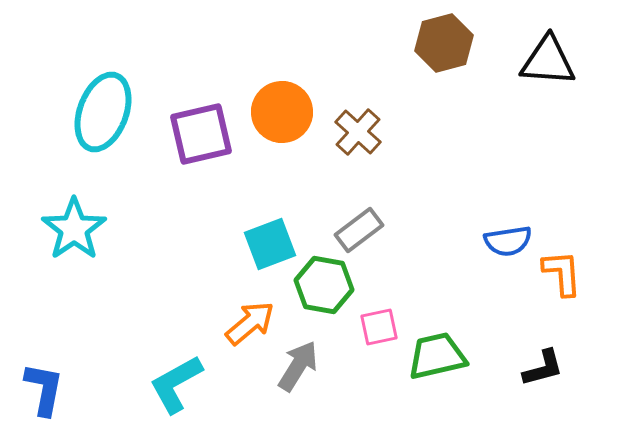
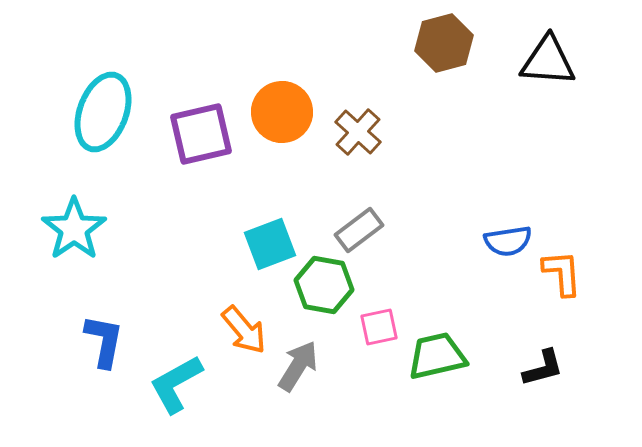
orange arrow: moved 6 px left, 7 px down; rotated 90 degrees clockwise
blue L-shape: moved 60 px right, 48 px up
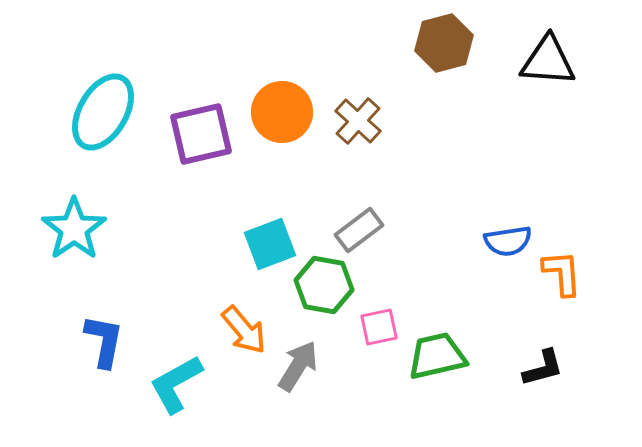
cyan ellipse: rotated 10 degrees clockwise
brown cross: moved 11 px up
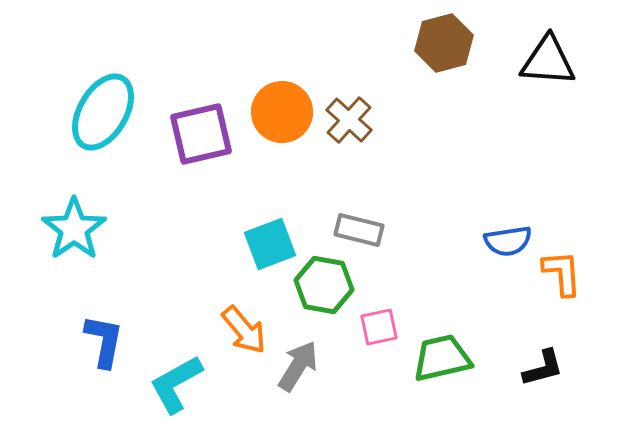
brown cross: moved 9 px left, 1 px up
gray rectangle: rotated 51 degrees clockwise
green trapezoid: moved 5 px right, 2 px down
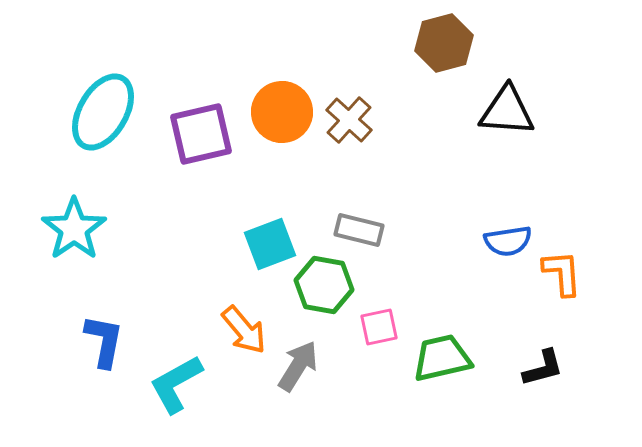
black triangle: moved 41 px left, 50 px down
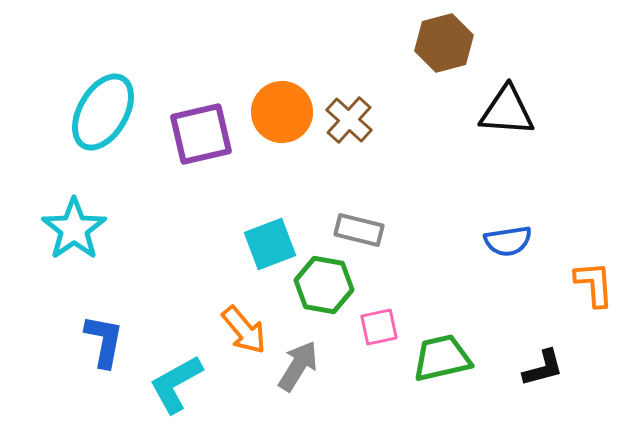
orange L-shape: moved 32 px right, 11 px down
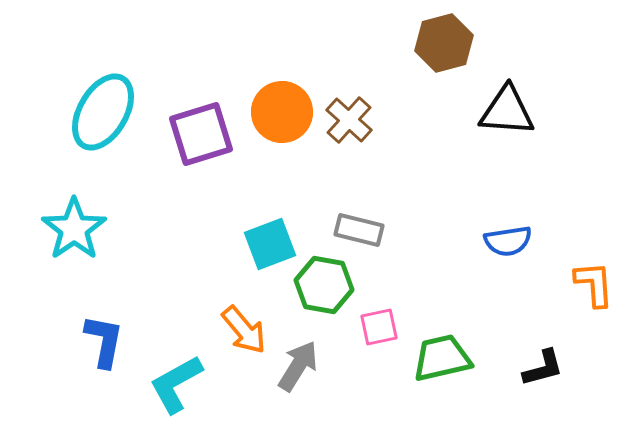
purple square: rotated 4 degrees counterclockwise
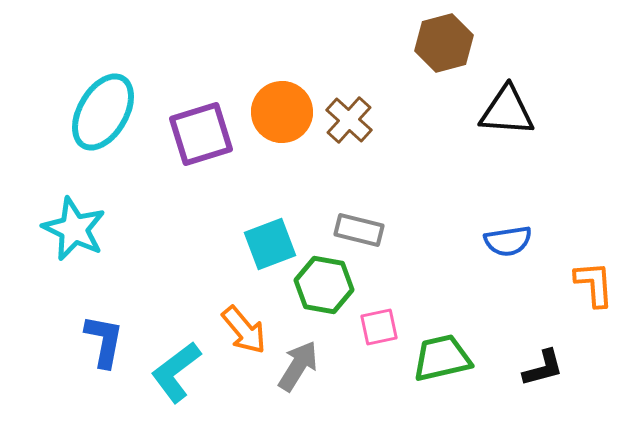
cyan star: rotated 12 degrees counterclockwise
cyan L-shape: moved 12 px up; rotated 8 degrees counterclockwise
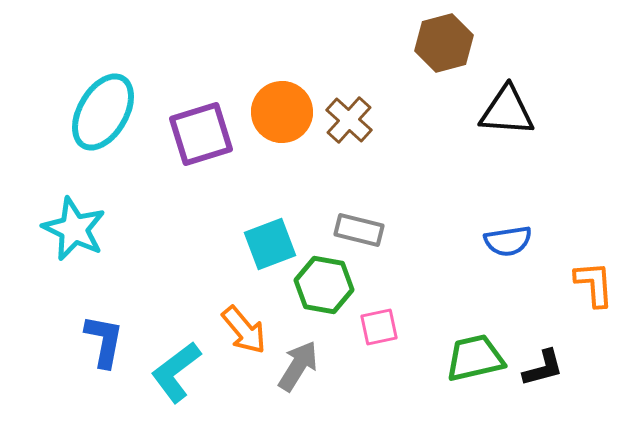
green trapezoid: moved 33 px right
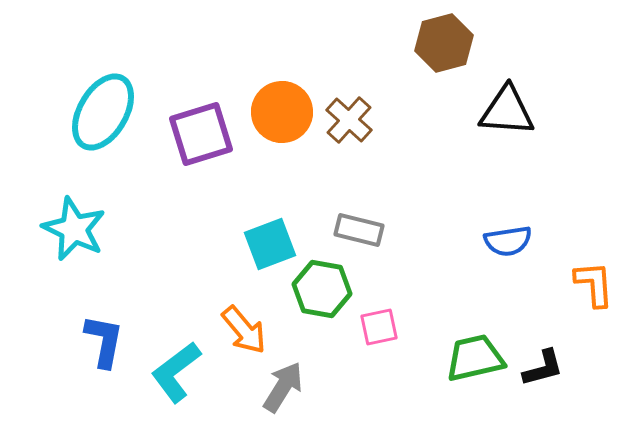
green hexagon: moved 2 px left, 4 px down
gray arrow: moved 15 px left, 21 px down
